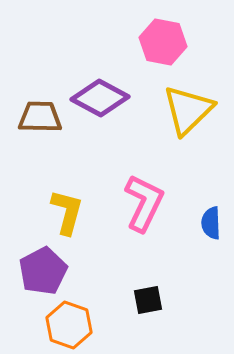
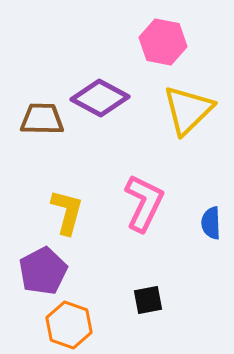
brown trapezoid: moved 2 px right, 2 px down
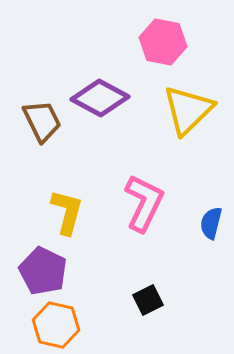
brown trapezoid: moved 2 px down; rotated 63 degrees clockwise
blue semicircle: rotated 16 degrees clockwise
purple pentagon: rotated 18 degrees counterclockwise
black square: rotated 16 degrees counterclockwise
orange hexagon: moved 13 px left; rotated 6 degrees counterclockwise
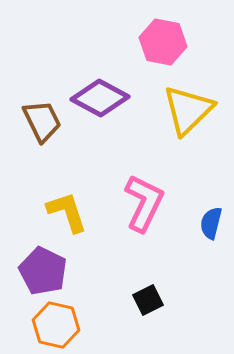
yellow L-shape: rotated 33 degrees counterclockwise
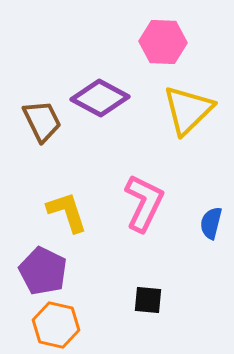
pink hexagon: rotated 9 degrees counterclockwise
black square: rotated 32 degrees clockwise
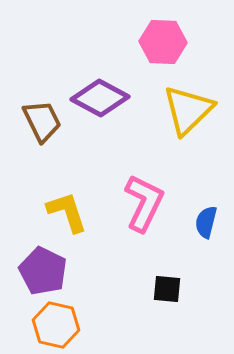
blue semicircle: moved 5 px left, 1 px up
black square: moved 19 px right, 11 px up
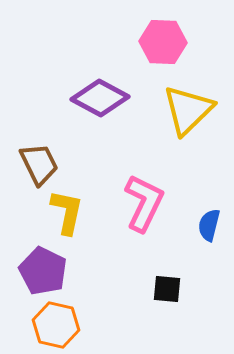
brown trapezoid: moved 3 px left, 43 px down
yellow L-shape: rotated 30 degrees clockwise
blue semicircle: moved 3 px right, 3 px down
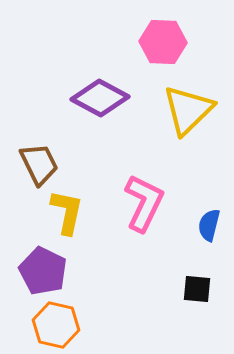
black square: moved 30 px right
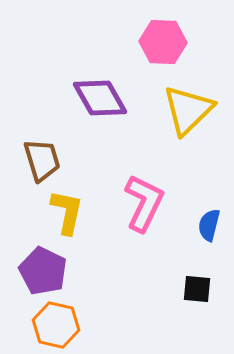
purple diamond: rotated 32 degrees clockwise
brown trapezoid: moved 3 px right, 4 px up; rotated 9 degrees clockwise
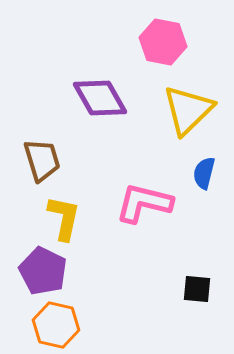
pink hexagon: rotated 9 degrees clockwise
pink L-shape: rotated 102 degrees counterclockwise
yellow L-shape: moved 3 px left, 6 px down
blue semicircle: moved 5 px left, 52 px up
